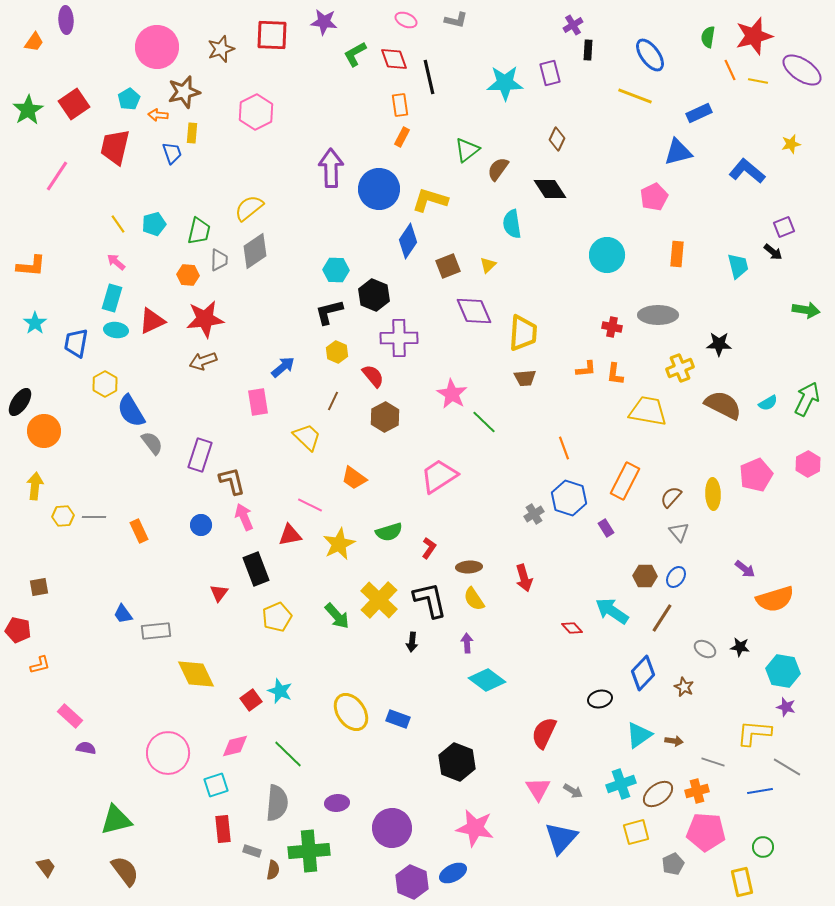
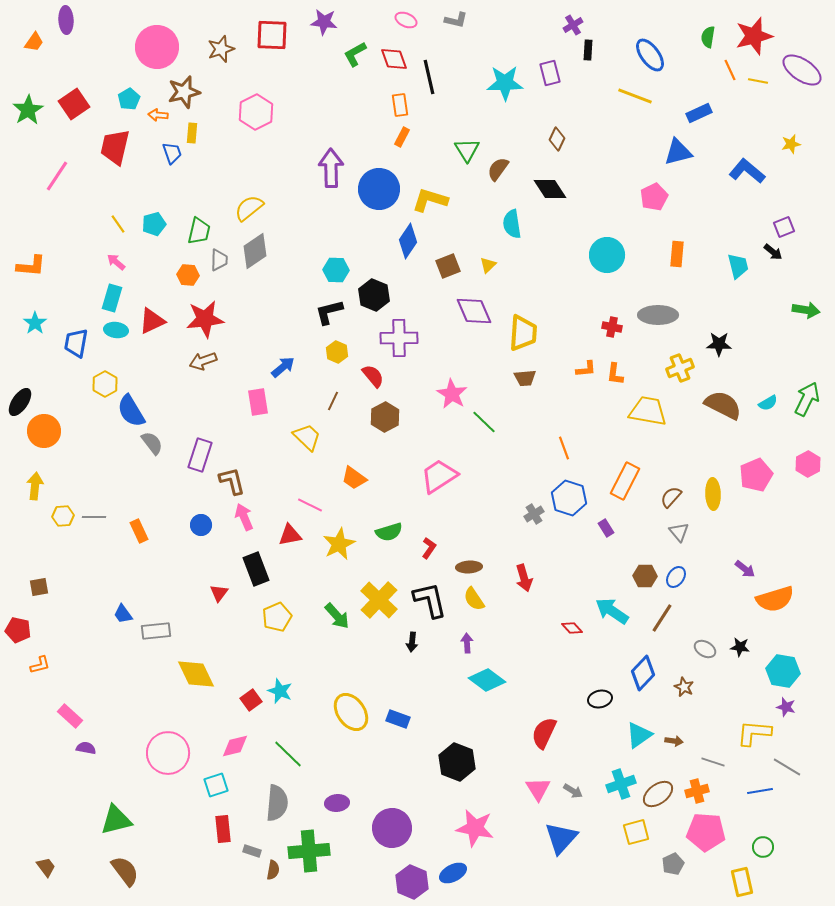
green triangle at (467, 150): rotated 24 degrees counterclockwise
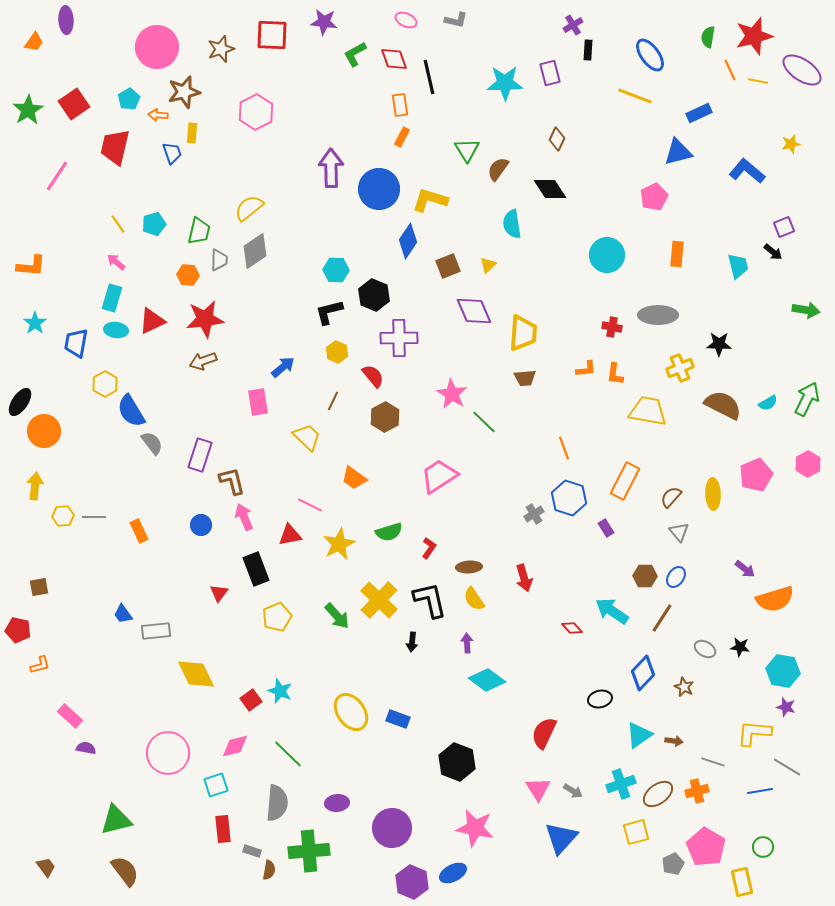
pink pentagon at (706, 832): moved 15 px down; rotated 27 degrees clockwise
brown semicircle at (273, 870): moved 4 px left
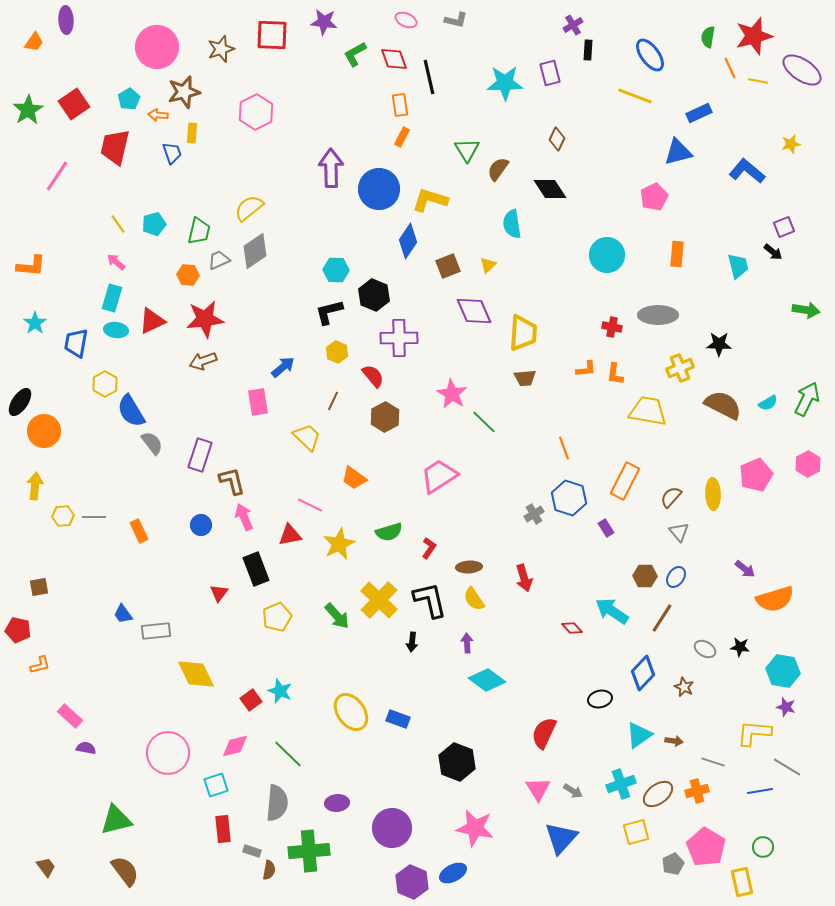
orange line at (730, 70): moved 2 px up
gray trapezoid at (219, 260): rotated 115 degrees counterclockwise
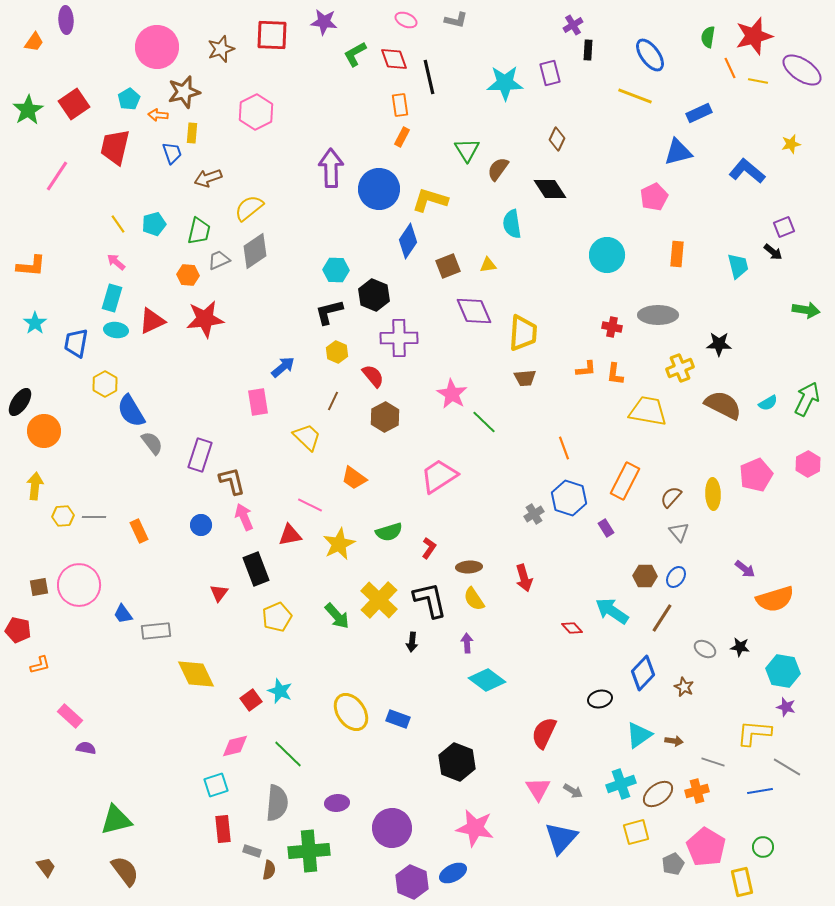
yellow triangle at (488, 265): rotated 36 degrees clockwise
brown arrow at (203, 361): moved 5 px right, 183 px up
pink circle at (168, 753): moved 89 px left, 168 px up
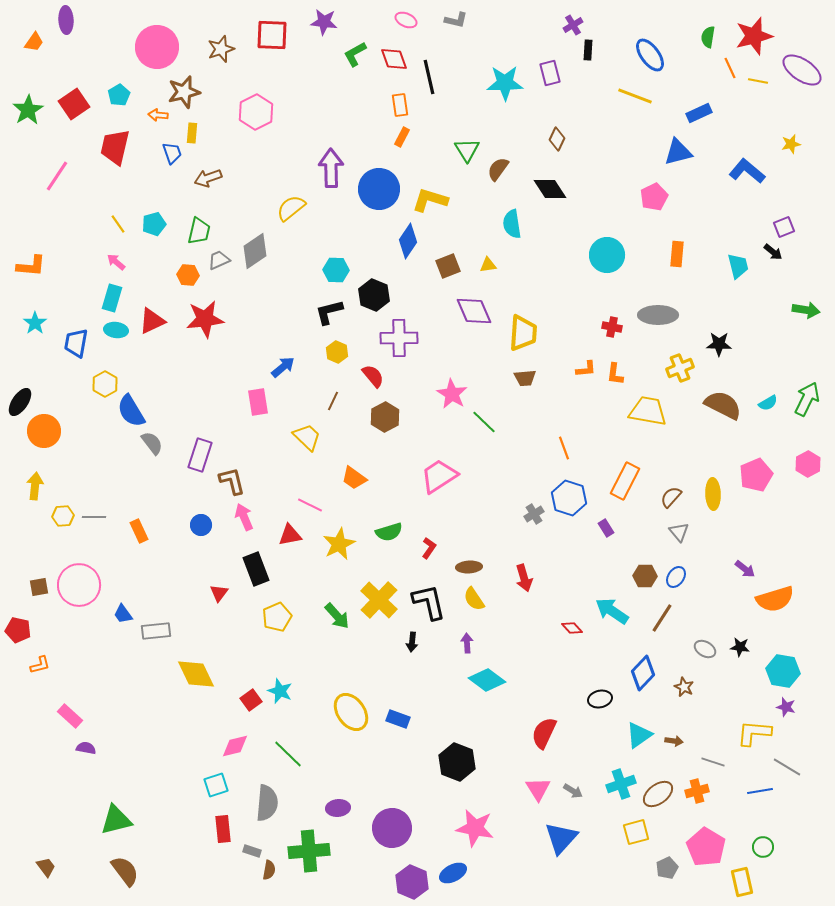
cyan pentagon at (129, 99): moved 10 px left, 4 px up
yellow semicircle at (249, 208): moved 42 px right
black L-shape at (430, 600): moved 1 px left, 2 px down
gray semicircle at (277, 803): moved 10 px left
purple ellipse at (337, 803): moved 1 px right, 5 px down
gray pentagon at (673, 864): moved 6 px left, 4 px down
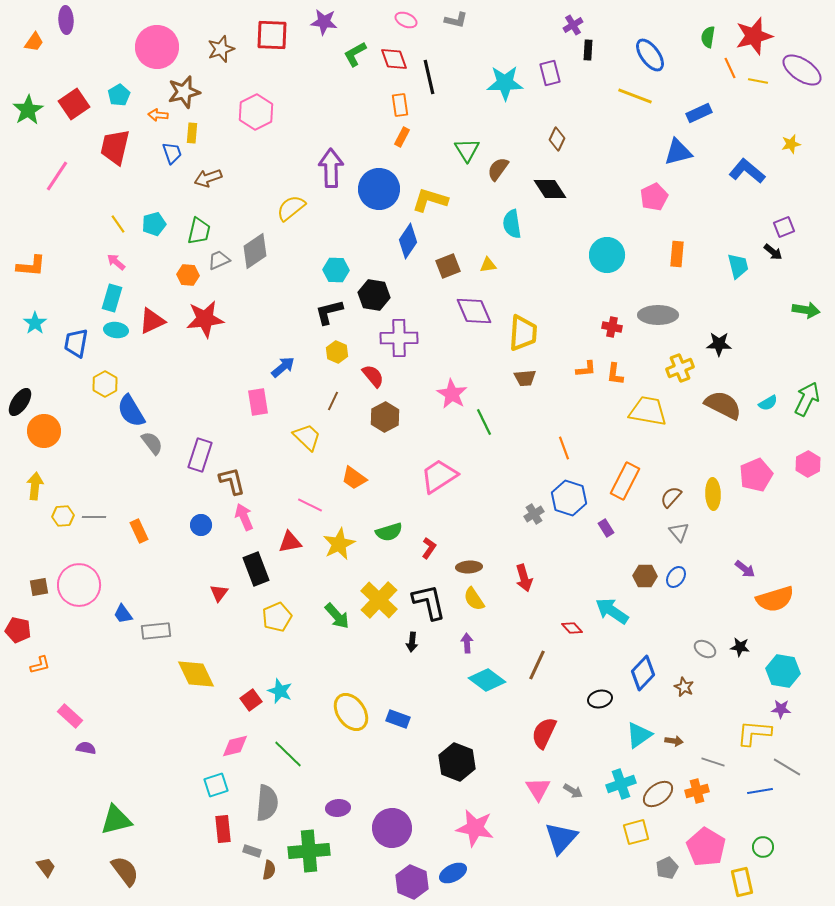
black hexagon at (374, 295): rotated 12 degrees counterclockwise
green line at (484, 422): rotated 20 degrees clockwise
red triangle at (290, 535): moved 7 px down
brown line at (662, 618): moved 125 px left, 47 px down; rotated 8 degrees counterclockwise
purple star at (786, 707): moved 5 px left, 2 px down; rotated 12 degrees counterclockwise
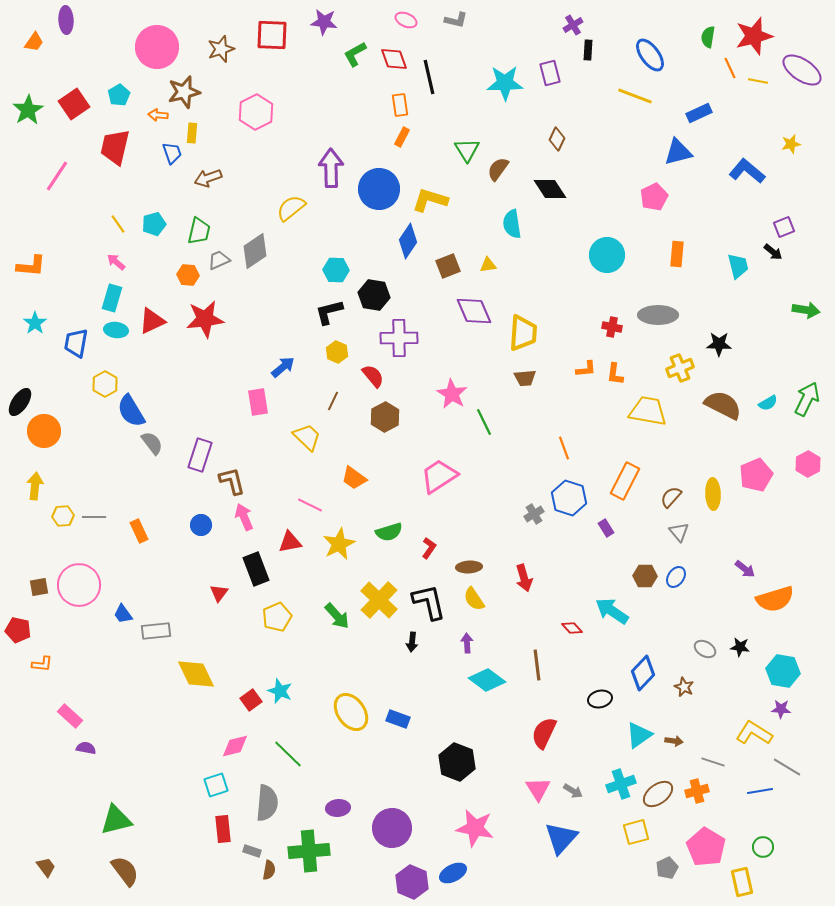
orange L-shape at (40, 665): moved 2 px right, 1 px up; rotated 20 degrees clockwise
brown line at (537, 665): rotated 32 degrees counterclockwise
yellow L-shape at (754, 733): rotated 27 degrees clockwise
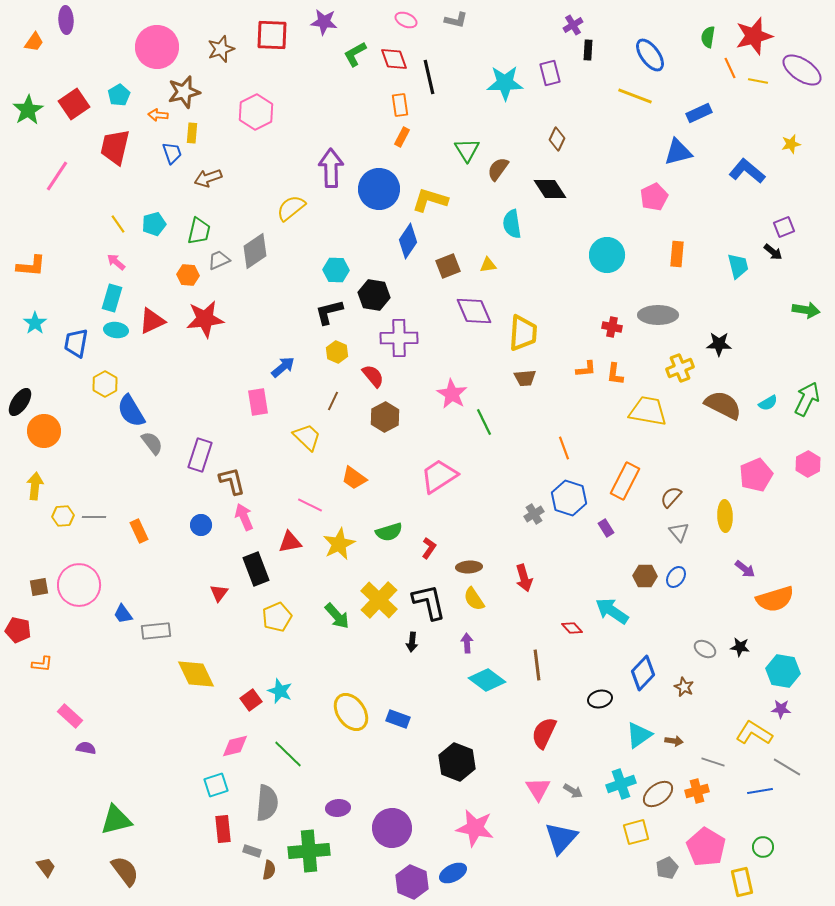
yellow ellipse at (713, 494): moved 12 px right, 22 px down
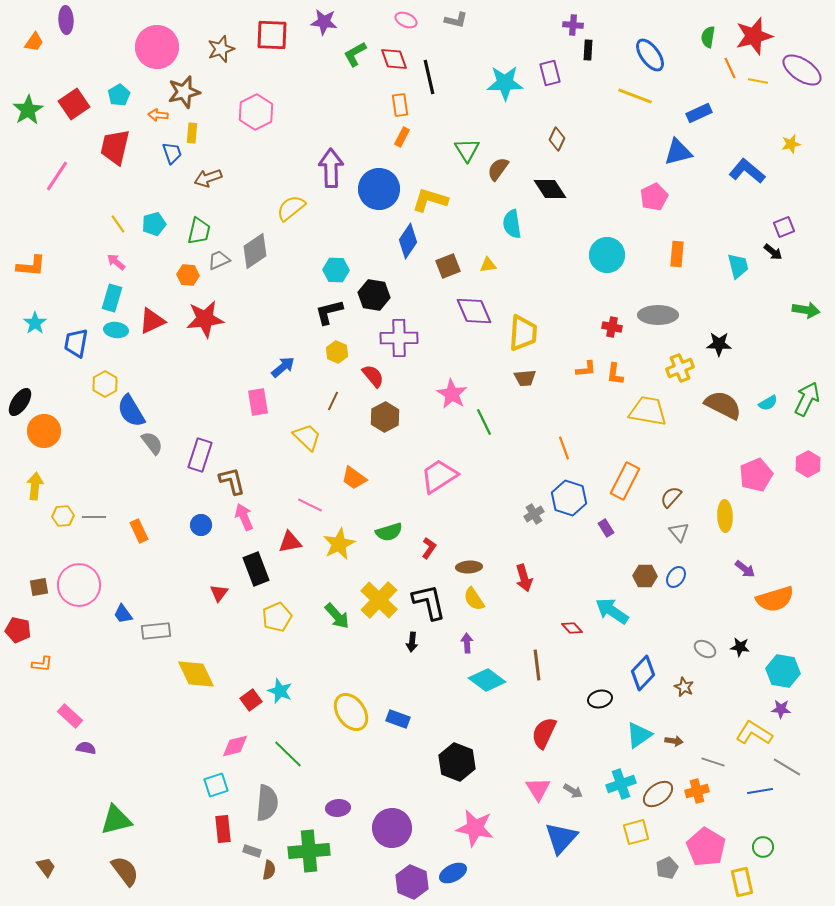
purple cross at (573, 25): rotated 36 degrees clockwise
